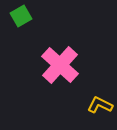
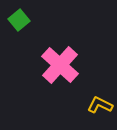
green square: moved 2 px left, 4 px down; rotated 10 degrees counterclockwise
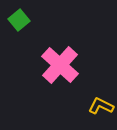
yellow L-shape: moved 1 px right, 1 px down
